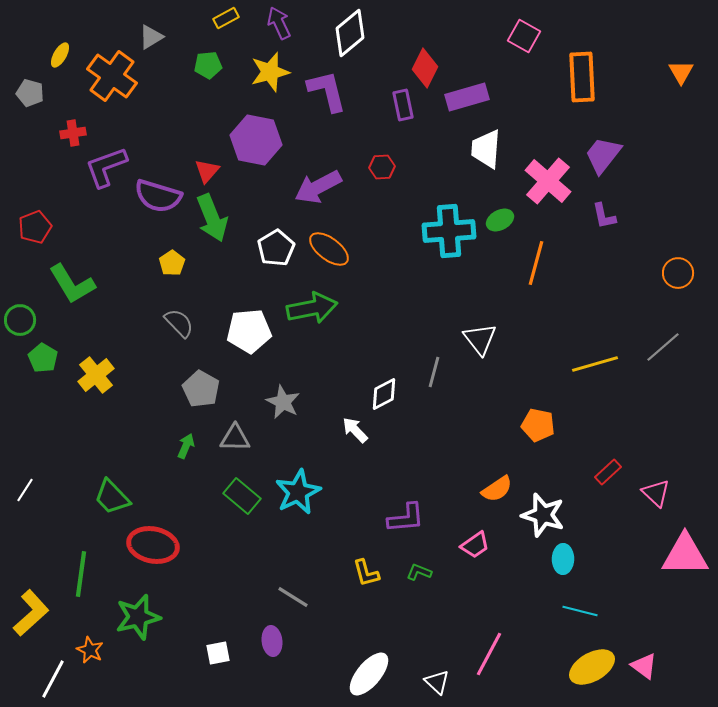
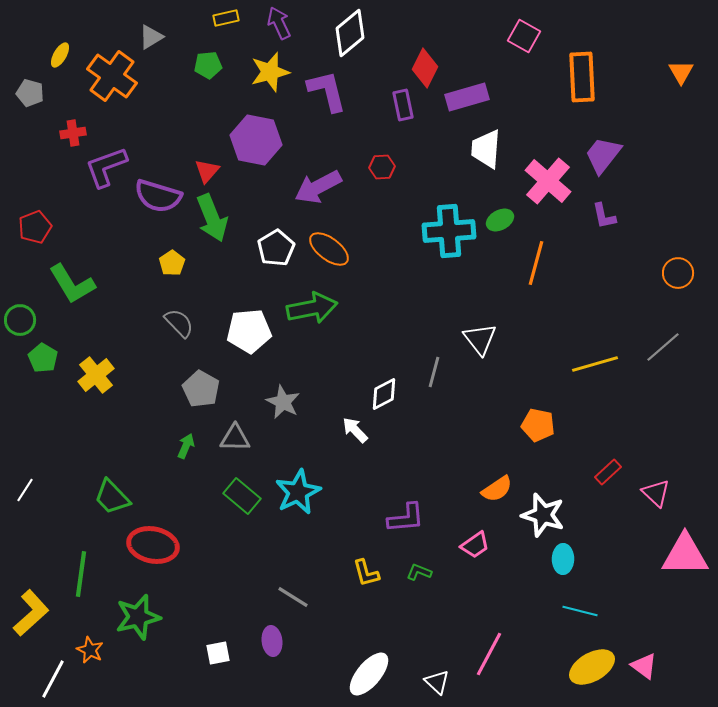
yellow rectangle at (226, 18): rotated 15 degrees clockwise
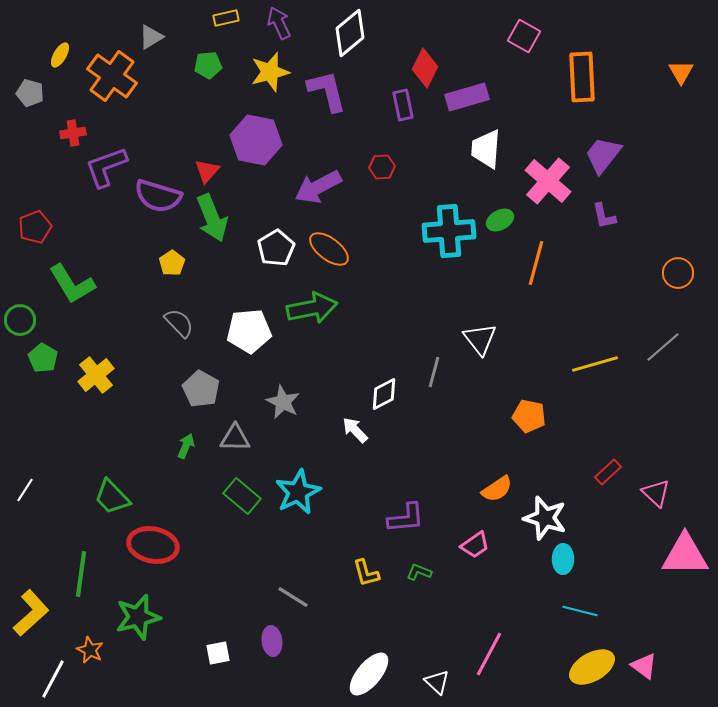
orange pentagon at (538, 425): moved 9 px left, 9 px up
white star at (543, 515): moved 2 px right, 3 px down
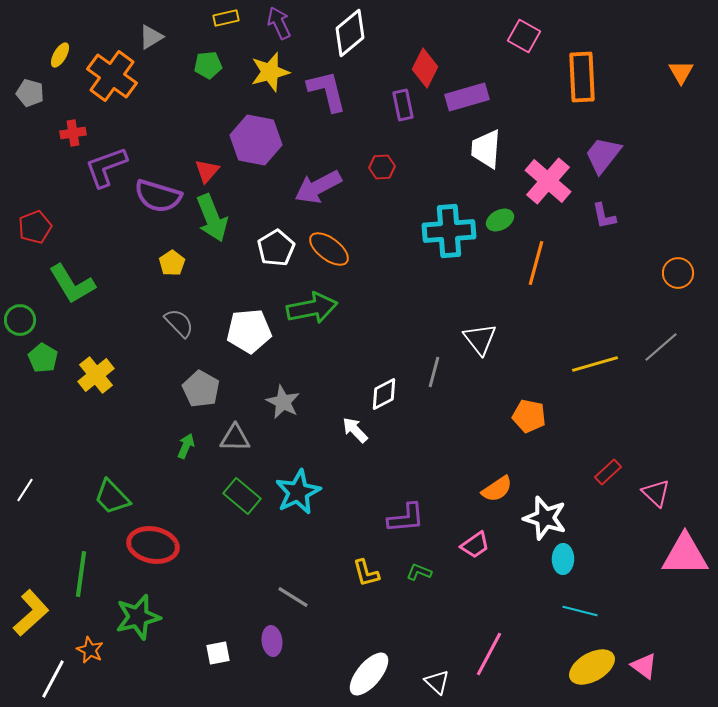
gray line at (663, 347): moved 2 px left
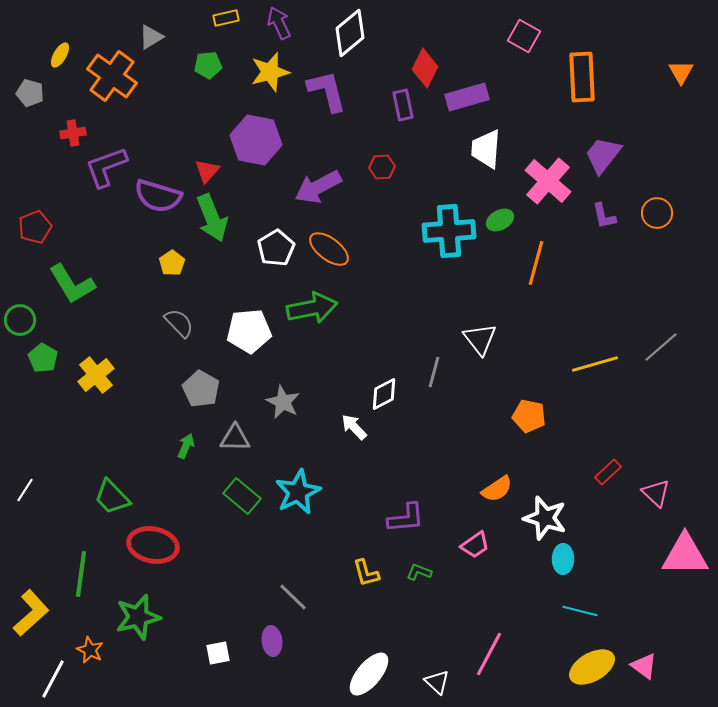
orange circle at (678, 273): moved 21 px left, 60 px up
white arrow at (355, 430): moved 1 px left, 3 px up
gray line at (293, 597): rotated 12 degrees clockwise
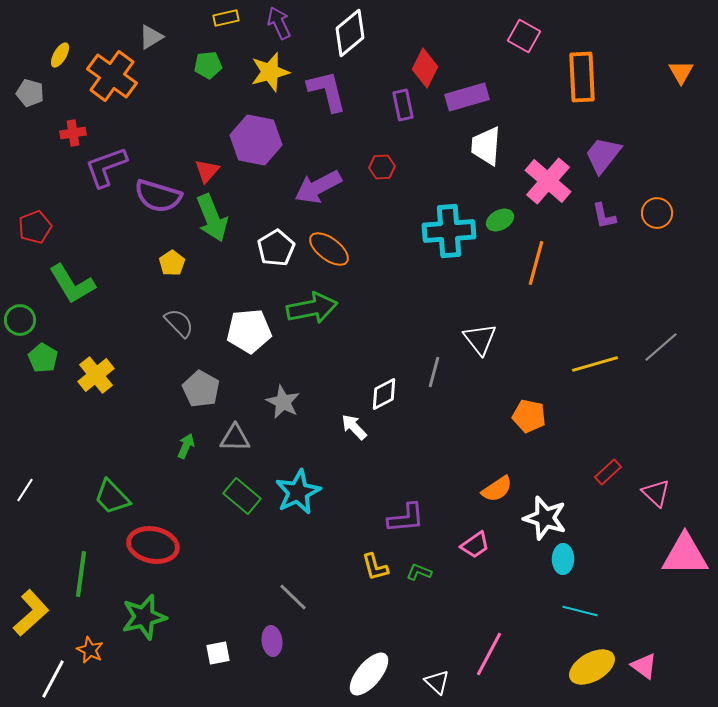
white trapezoid at (486, 149): moved 3 px up
yellow L-shape at (366, 573): moved 9 px right, 6 px up
green star at (138, 617): moved 6 px right
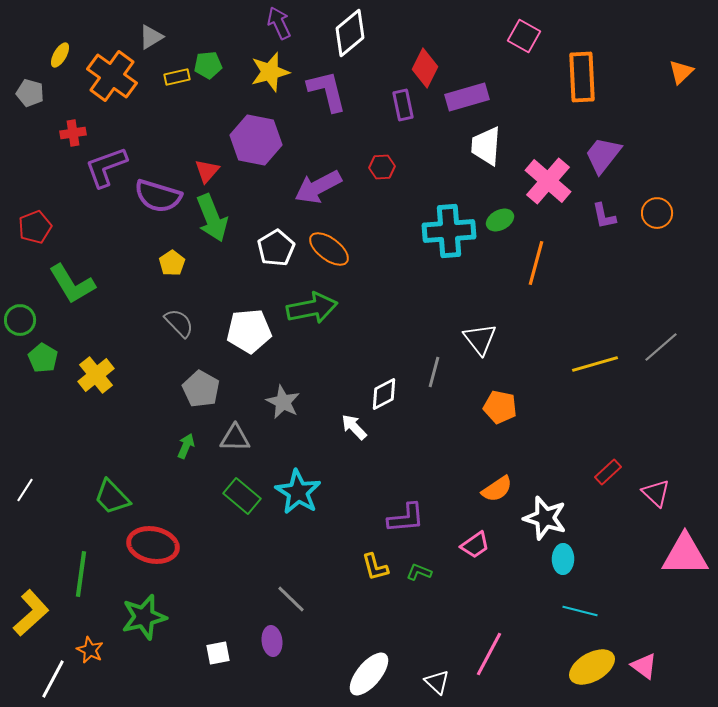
yellow rectangle at (226, 18): moved 49 px left, 59 px down
orange triangle at (681, 72): rotated 16 degrees clockwise
orange pentagon at (529, 416): moved 29 px left, 9 px up
cyan star at (298, 492): rotated 15 degrees counterclockwise
gray line at (293, 597): moved 2 px left, 2 px down
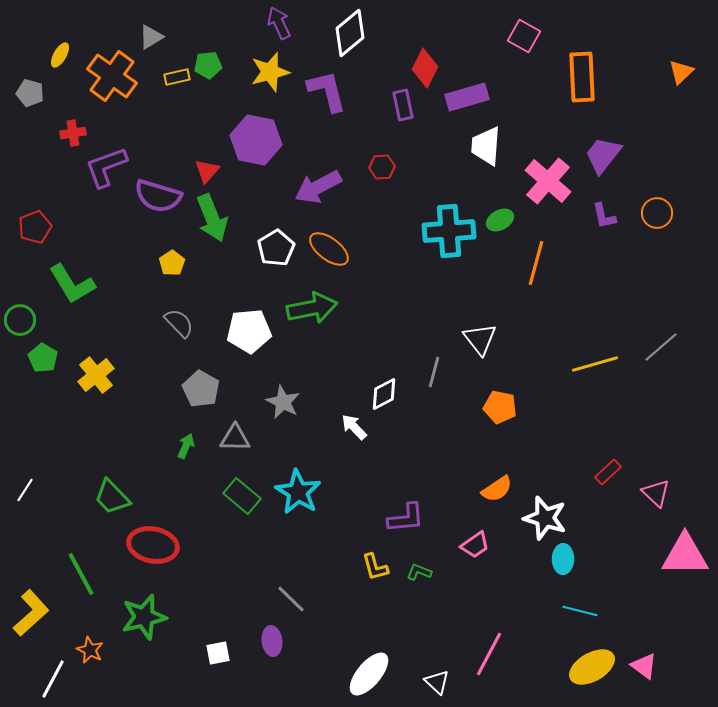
green line at (81, 574): rotated 36 degrees counterclockwise
